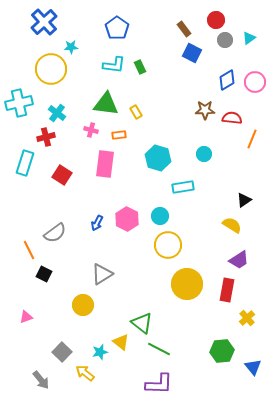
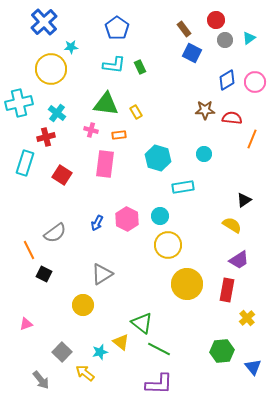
pink triangle at (26, 317): moved 7 px down
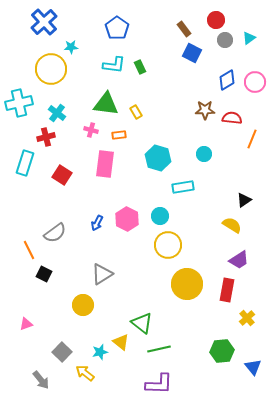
green line at (159, 349): rotated 40 degrees counterclockwise
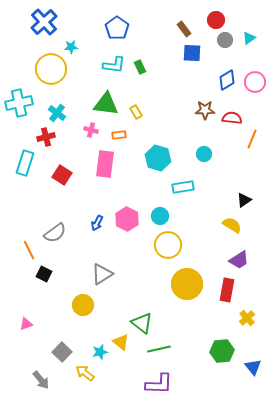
blue square at (192, 53): rotated 24 degrees counterclockwise
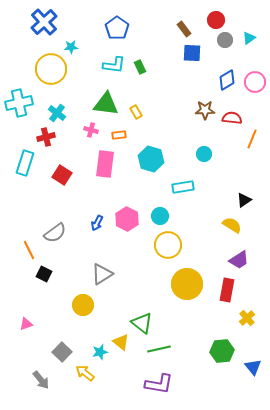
cyan hexagon at (158, 158): moved 7 px left, 1 px down
purple L-shape at (159, 384): rotated 8 degrees clockwise
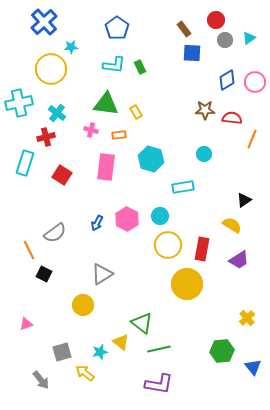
pink rectangle at (105, 164): moved 1 px right, 3 px down
red rectangle at (227, 290): moved 25 px left, 41 px up
gray square at (62, 352): rotated 30 degrees clockwise
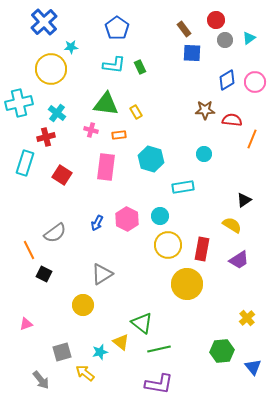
red semicircle at (232, 118): moved 2 px down
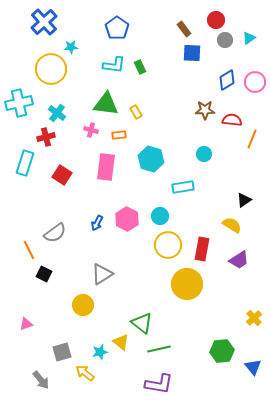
yellow cross at (247, 318): moved 7 px right
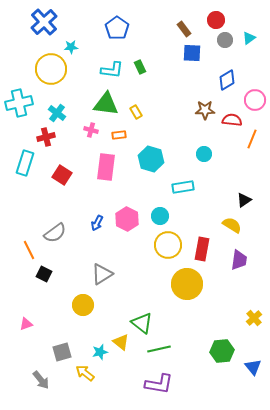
cyan L-shape at (114, 65): moved 2 px left, 5 px down
pink circle at (255, 82): moved 18 px down
purple trapezoid at (239, 260): rotated 50 degrees counterclockwise
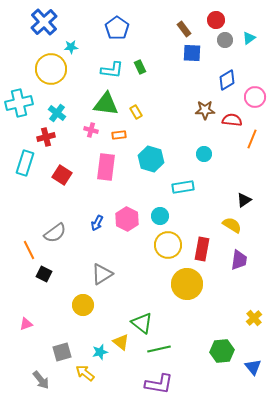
pink circle at (255, 100): moved 3 px up
